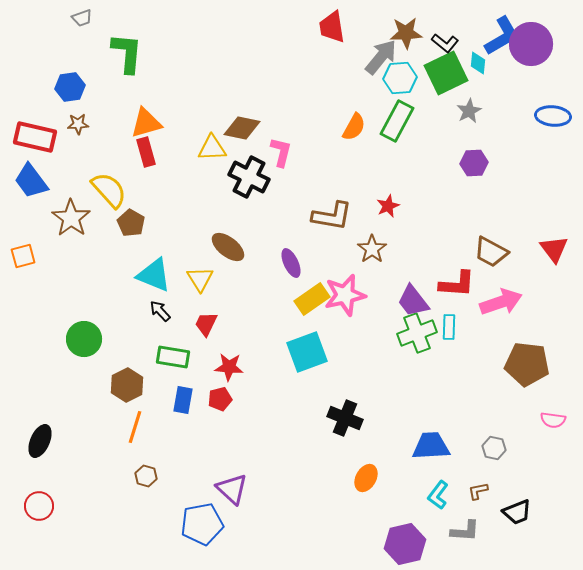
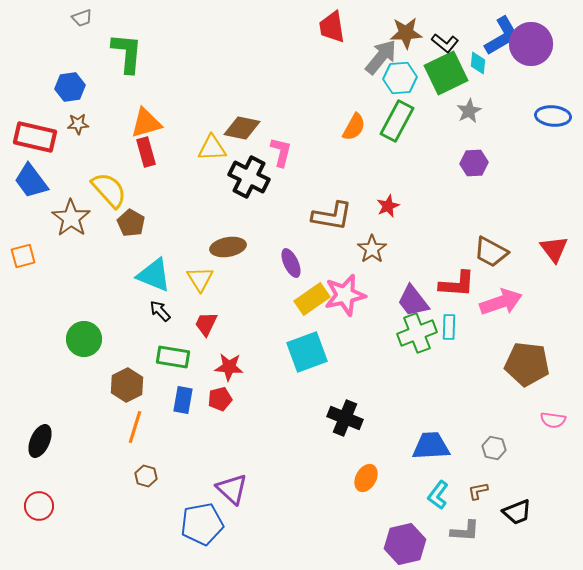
brown ellipse at (228, 247): rotated 48 degrees counterclockwise
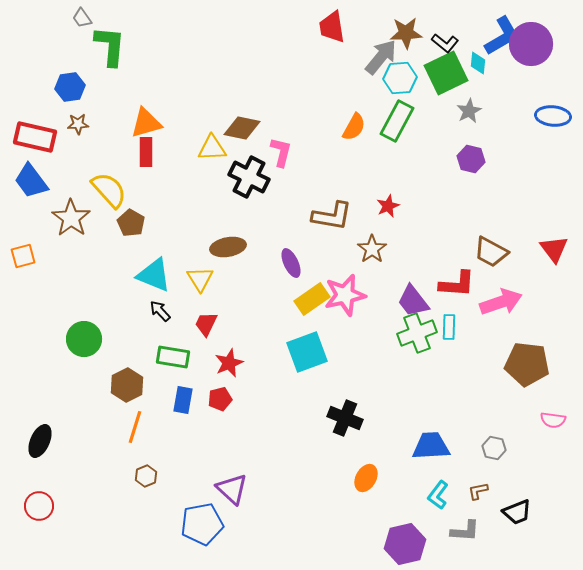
gray trapezoid at (82, 18): rotated 75 degrees clockwise
green L-shape at (127, 53): moved 17 px left, 7 px up
red rectangle at (146, 152): rotated 16 degrees clockwise
purple hexagon at (474, 163): moved 3 px left, 4 px up; rotated 16 degrees clockwise
red star at (229, 367): moved 4 px up; rotated 28 degrees counterclockwise
brown hexagon at (146, 476): rotated 20 degrees clockwise
